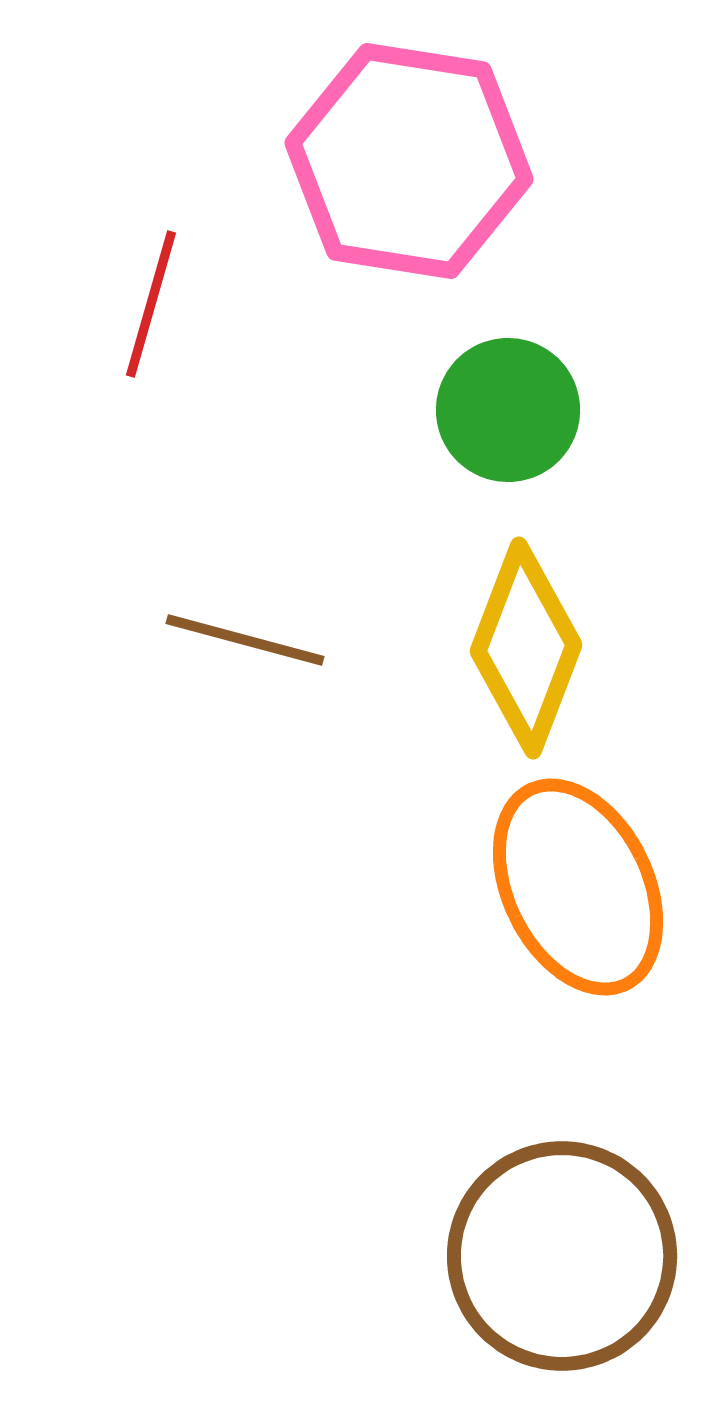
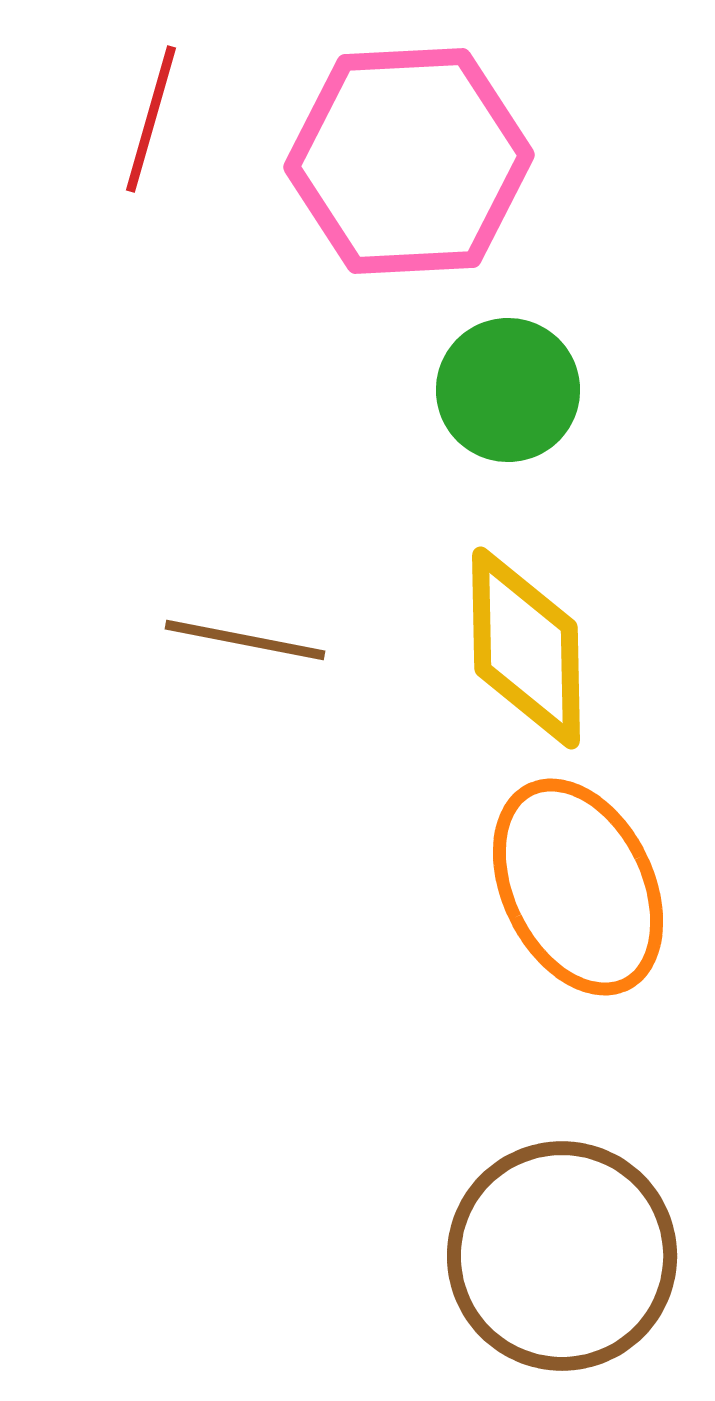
pink hexagon: rotated 12 degrees counterclockwise
red line: moved 185 px up
green circle: moved 20 px up
brown line: rotated 4 degrees counterclockwise
yellow diamond: rotated 22 degrees counterclockwise
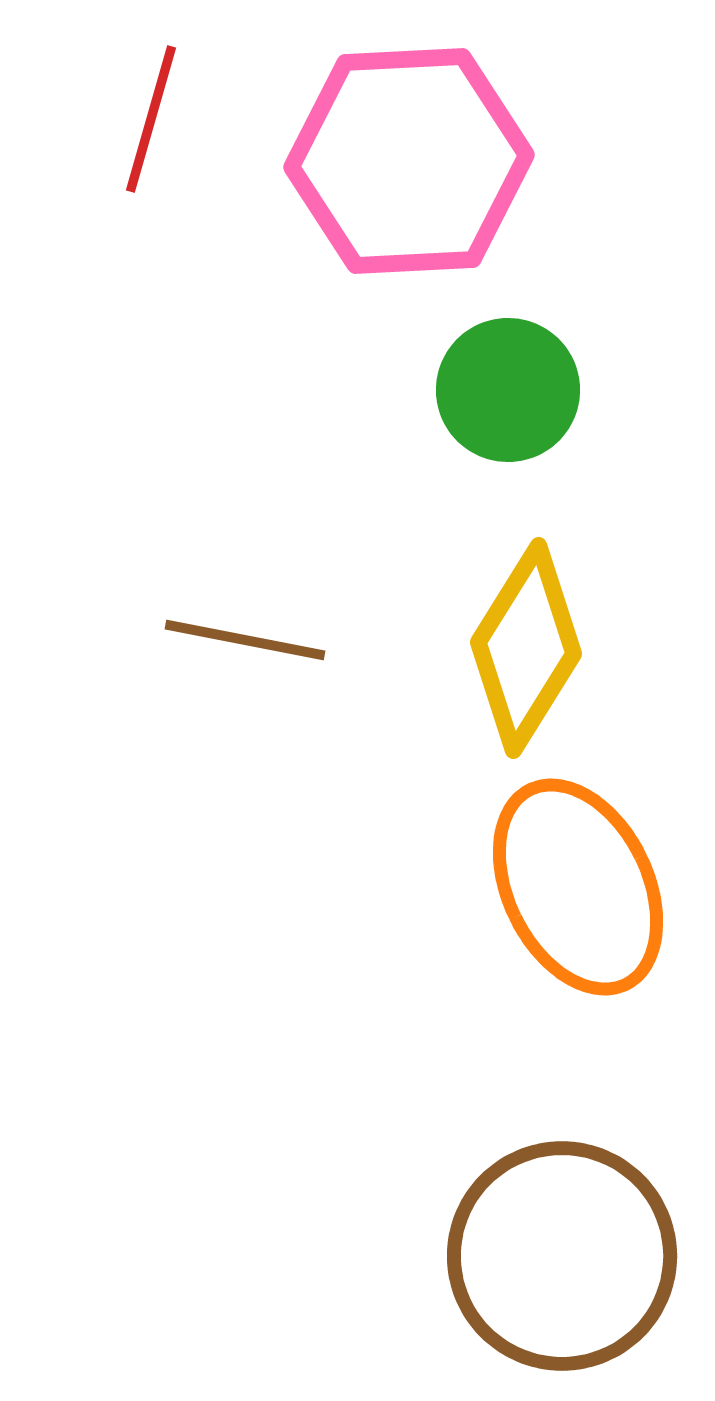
yellow diamond: rotated 33 degrees clockwise
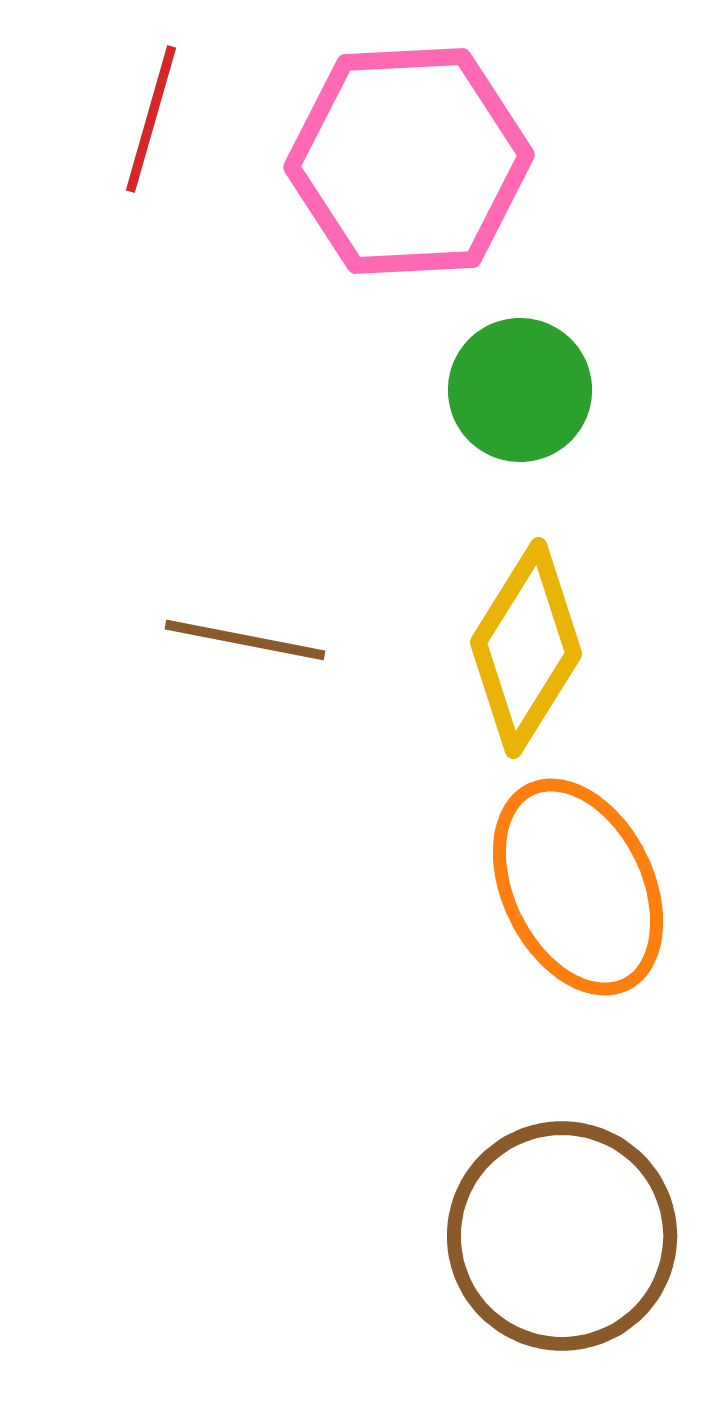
green circle: moved 12 px right
brown circle: moved 20 px up
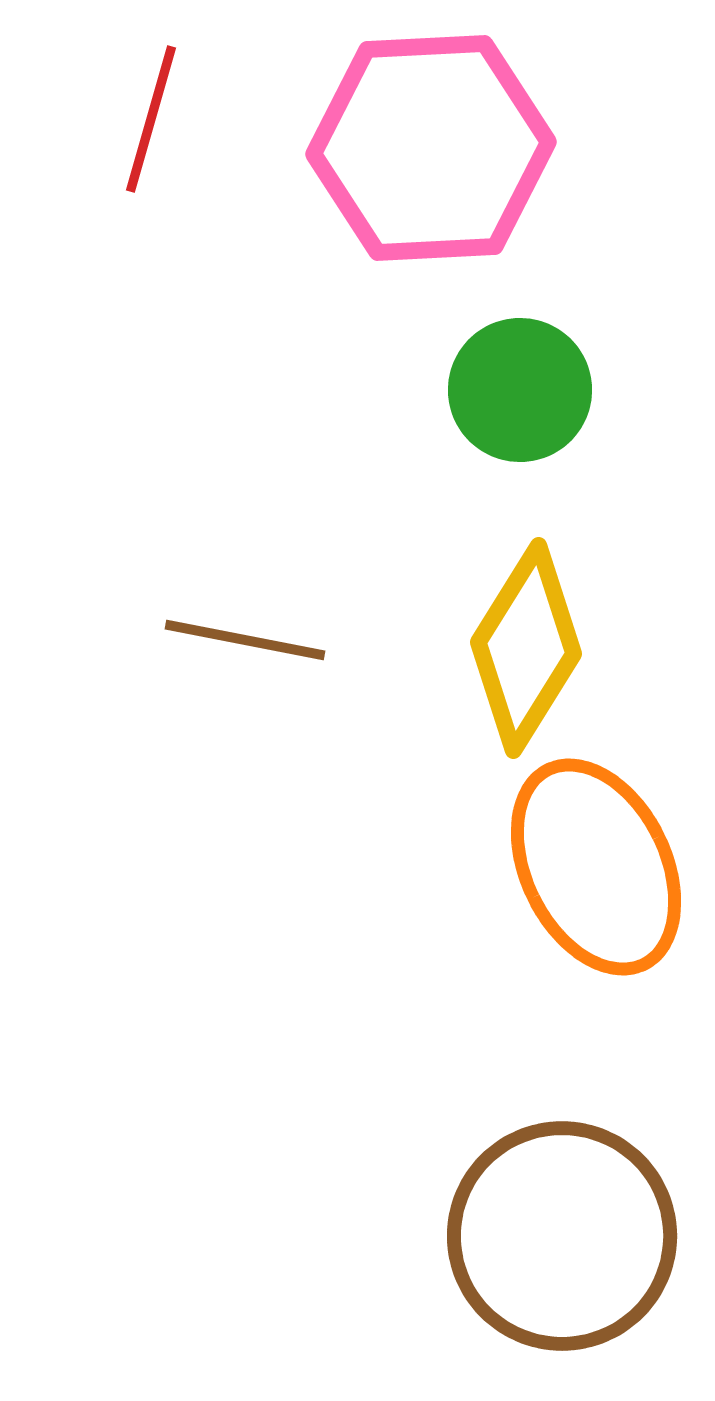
pink hexagon: moved 22 px right, 13 px up
orange ellipse: moved 18 px right, 20 px up
